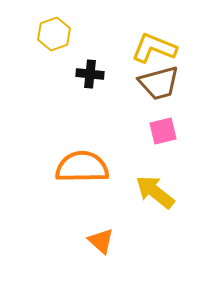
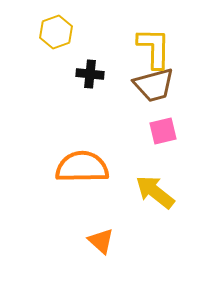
yellow hexagon: moved 2 px right, 2 px up
yellow L-shape: rotated 69 degrees clockwise
brown trapezoid: moved 5 px left, 2 px down
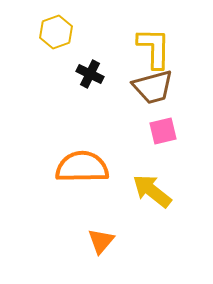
black cross: rotated 20 degrees clockwise
brown trapezoid: moved 1 px left, 2 px down
yellow arrow: moved 3 px left, 1 px up
orange triangle: rotated 28 degrees clockwise
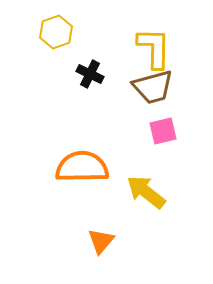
yellow arrow: moved 6 px left, 1 px down
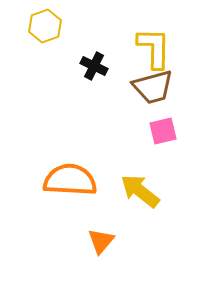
yellow hexagon: moved 11 px left, 6 px up
black cross: moved 4 px right, 8 px up
orange semicircle: moved 12 px left, 13 px down; rotated 4 degrees clockwise
yellow arrow: moved 6 px left, 1 px up
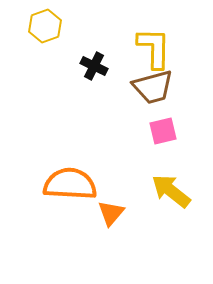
orange semicircle: moved 4 px down
yellow arrow: moved 31 px right
orange triangle: moved 10 px right, 28 px up
